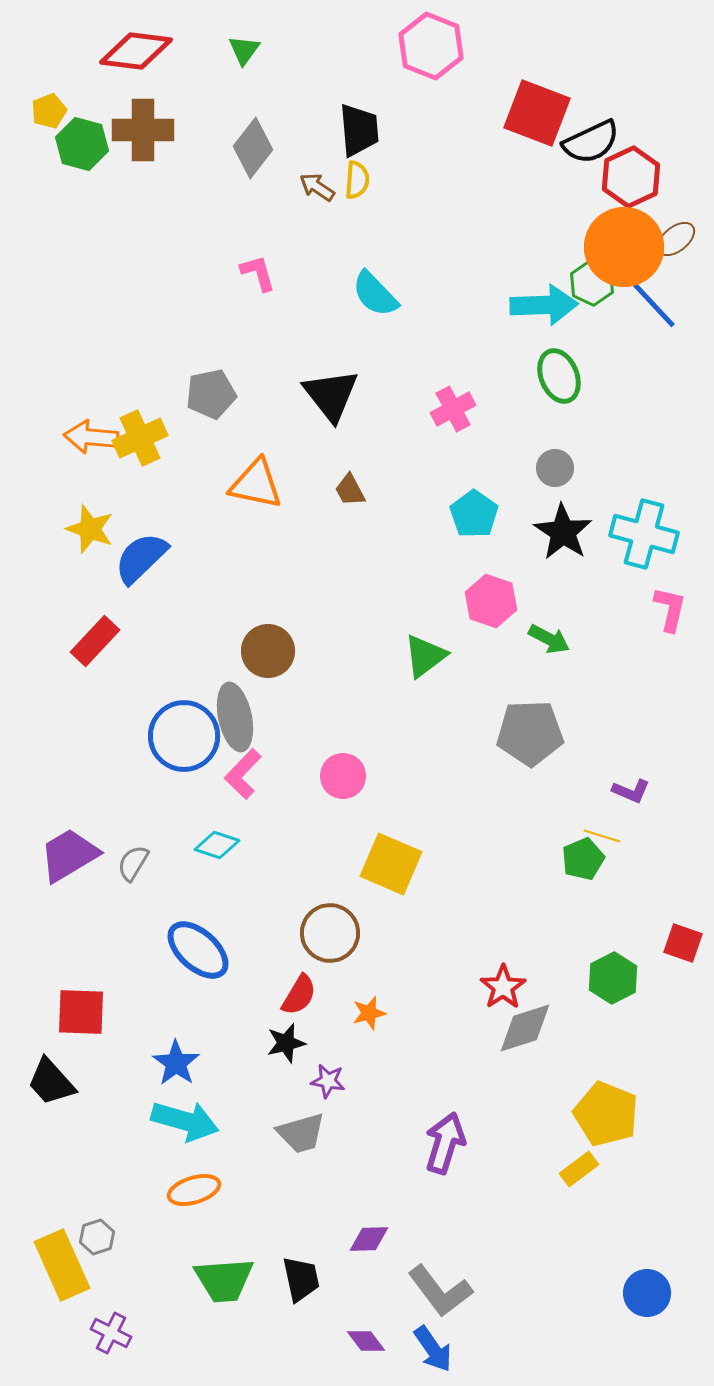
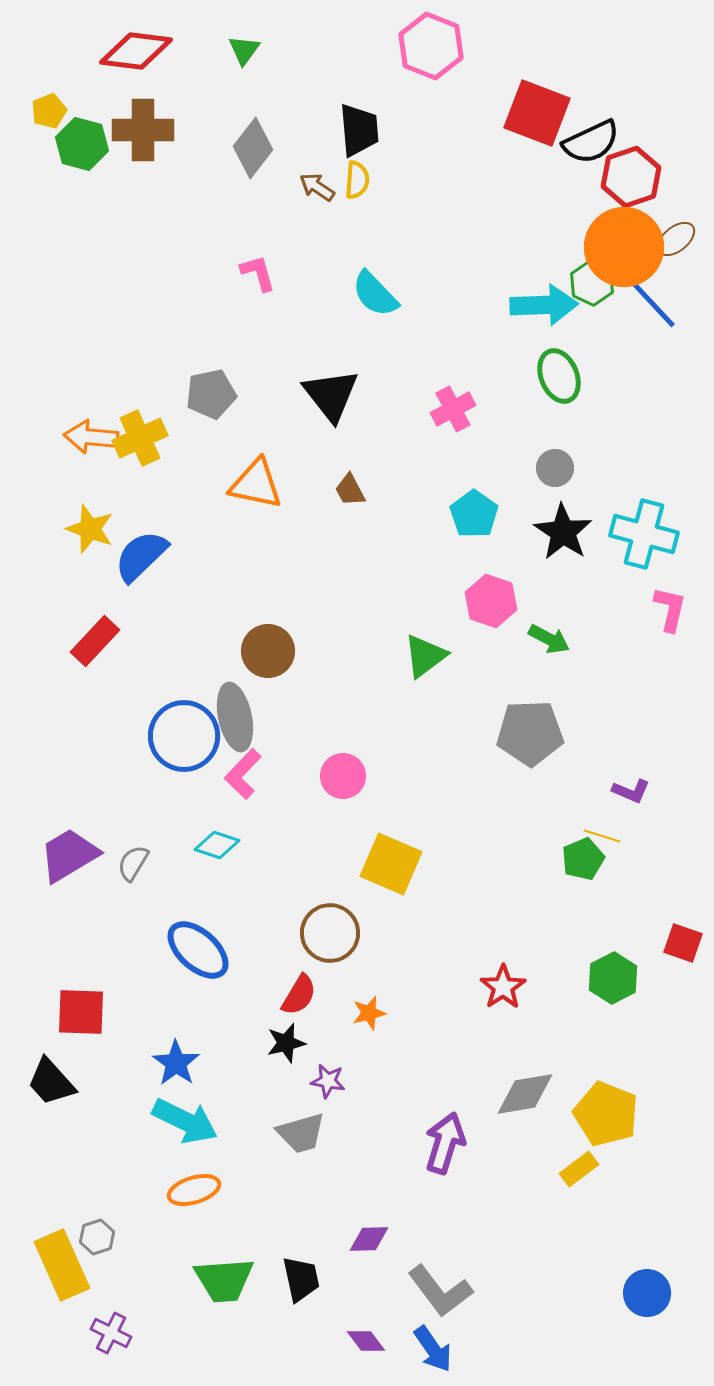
red hexagon at (631, 177): rotated 6 degrees clockwise
blue semicircle at (141, 558): moved 2 px up
gray diamond at (525, 1028): moved 66 px down; rotated 8 degrees clockwise
cyan arrow at (185, 1121): rotated 10 degrees clockwise
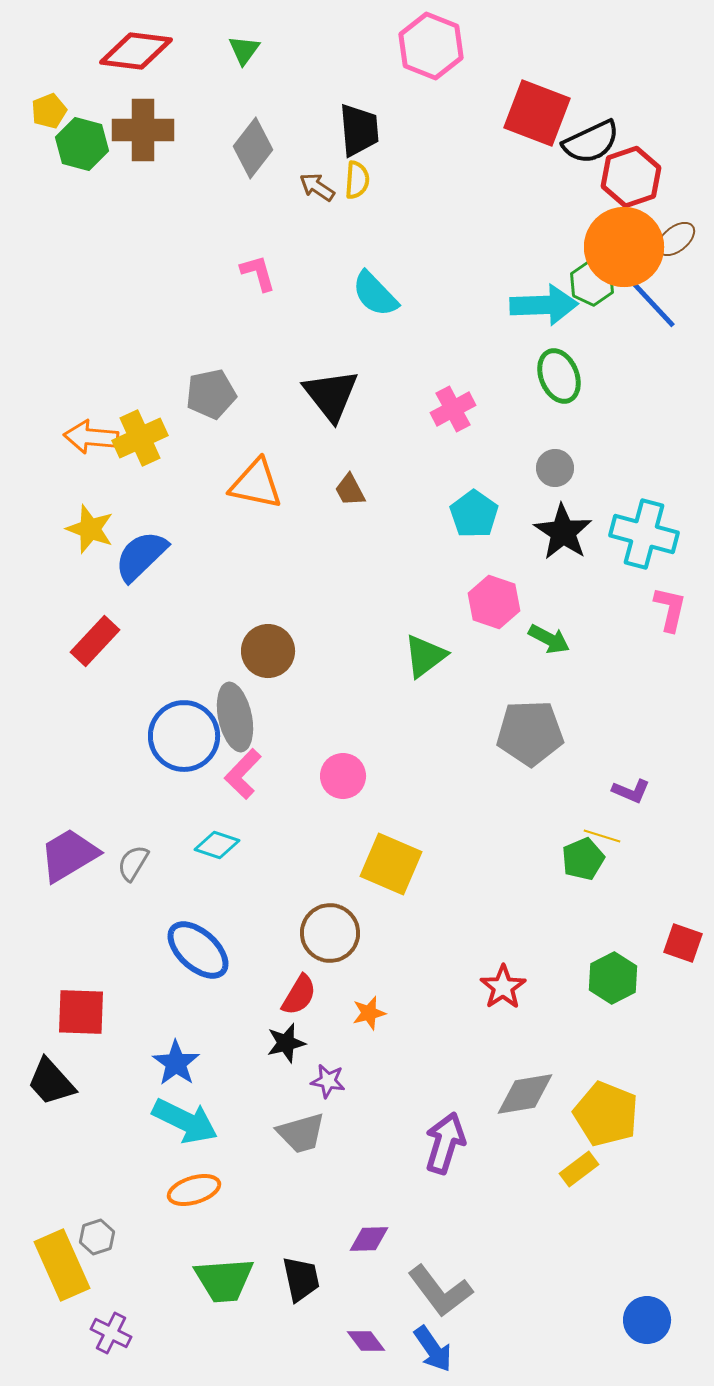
pink hexagon at (491, 601): moved 3 px right, 1 px down
blue circle at (647, 1293): moved 27 px down
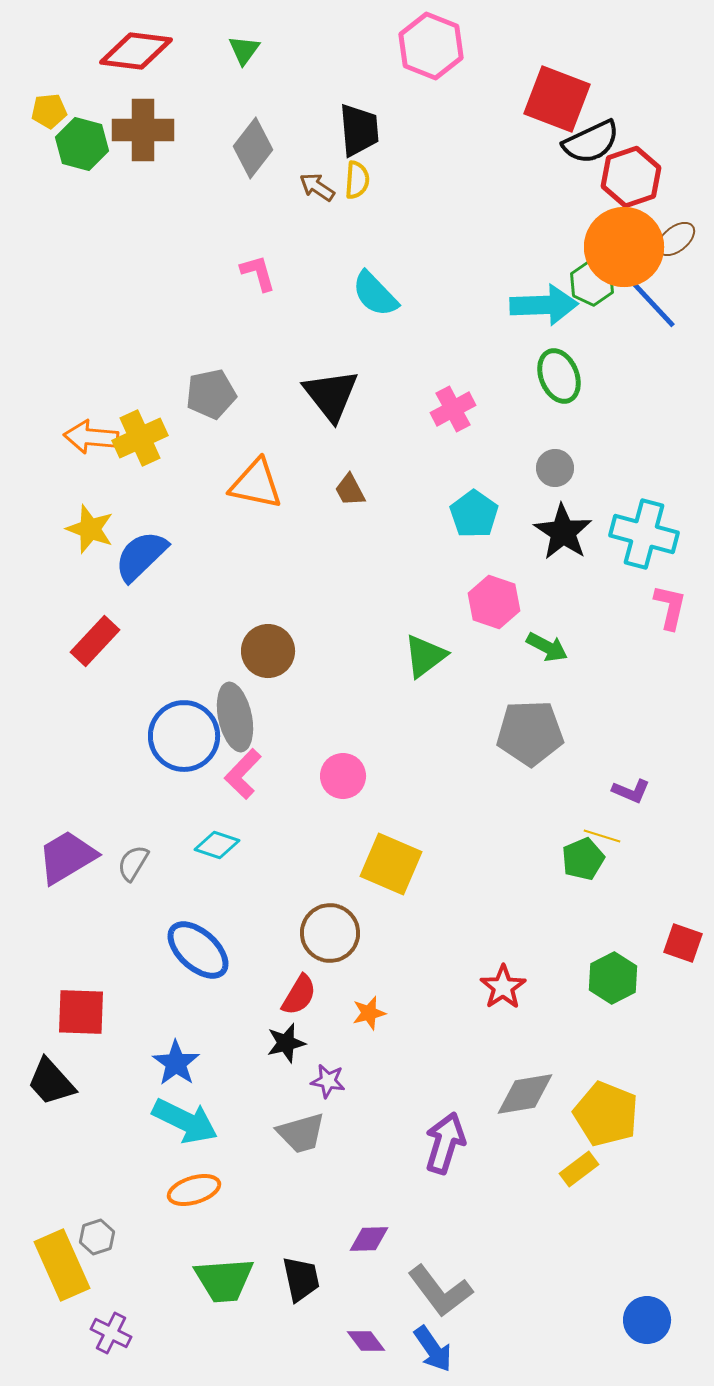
yellow pentagon at (49, 111): rotated 16 degrees clockwise
red square at (537, 113): moved 20 px right, 14 px up
pink L-shape at (670, 609): moved 2 px up
green arrow at (549, 639): moved 2 px left, 8 px down
purple trapezoid at (69, 855): moved 2 px left, 2 px down
